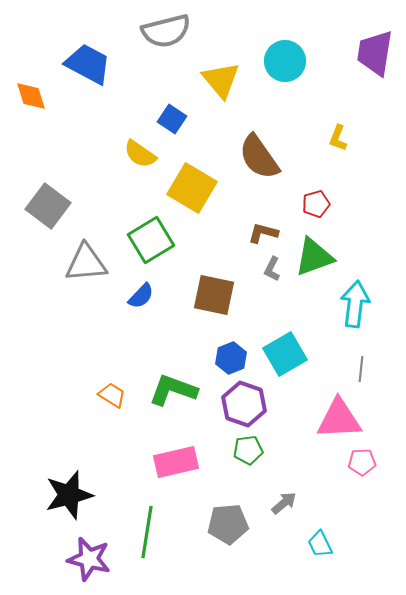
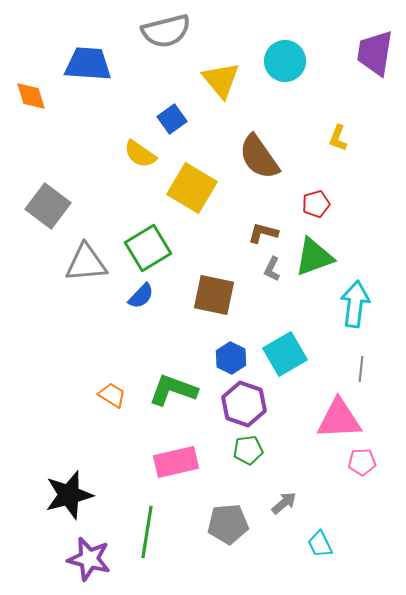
blue trapezoid: rotated 24 degrees counterclockwise
blue square: rotated 20 degrees clockwise
green square: moved 3 px left, 8 px down
blue hexagon: rotated 12 degrees counterclockwise
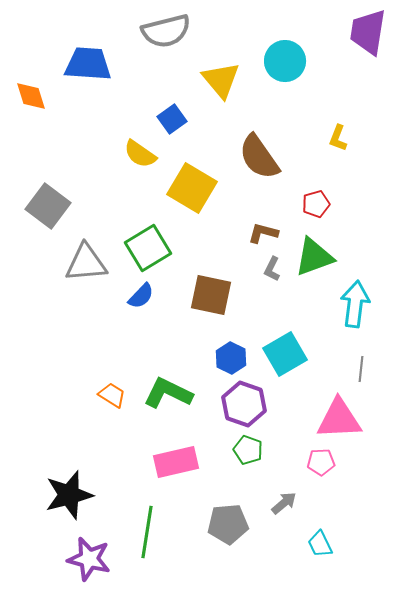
purple trapezoid: moved 7 px left, 21 px up
brown square: moved 3 px left
green L-shape: moved 5 px left, 3 px down; rotated 6 degrees clockwise
green pentagon: rotated 28 degrees clockwise
pink pentagon: moved 41 px left
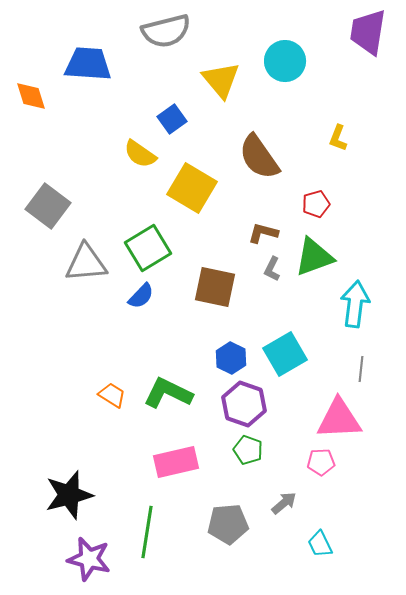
brown square: moved 4 px right, 8 px up
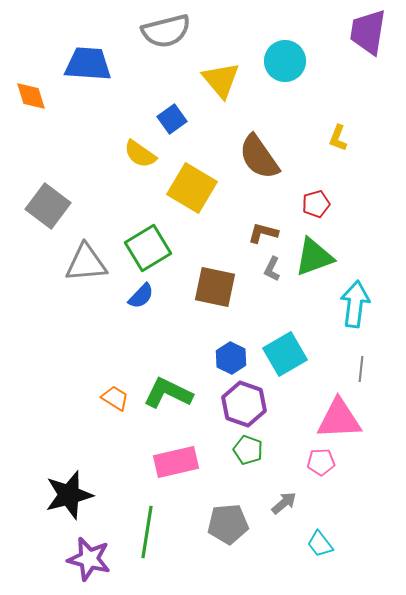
orange trapezoid: moved 3 px right, 3 px down
cyan trapezoid: rotated 12 degrees counterclockwise
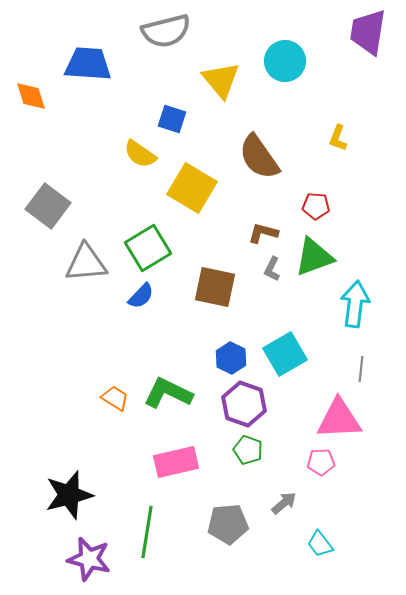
blue square: rotated 36 degrees counterclockwise
red pentagon: moved 2 px down; rotated 20 degrees clockwise
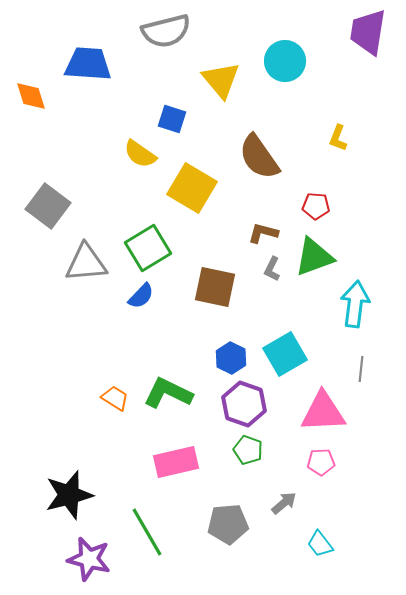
pink triangle: moved 16 px left, 7 px up
green line: rotated 39 degrees counterclockwise
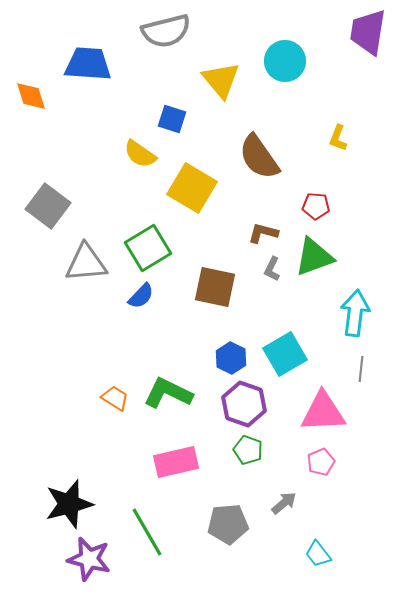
cyan arrow: moved 9 px down
pink pentagon: rotated 20 degrees counterclockwise
black star: moved 9 px down
cyan trapezoid: moved 2 px left, 10 px down
